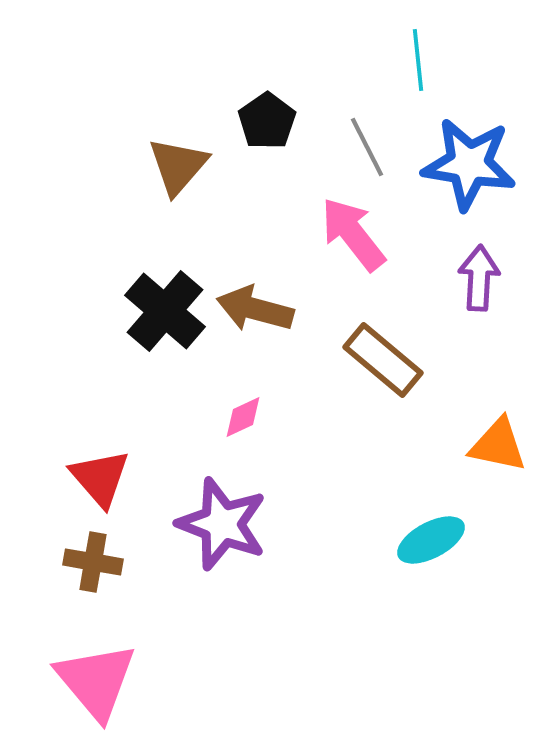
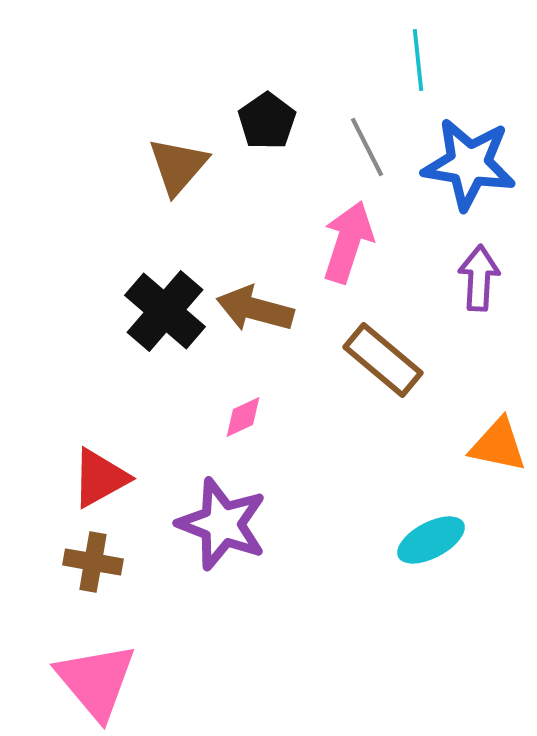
pink arrow: moved 5 px left, 8 px down; rotated 56 degrees clockwise
red triangle: rotated 42 degrees clockwise
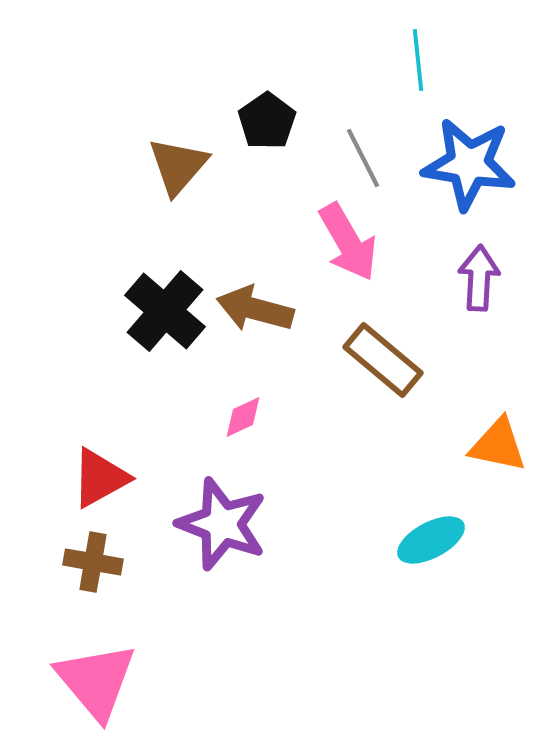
gray line: moved 4 px left, 11 px down
pink arrow: rotated 132 degrees clockwise
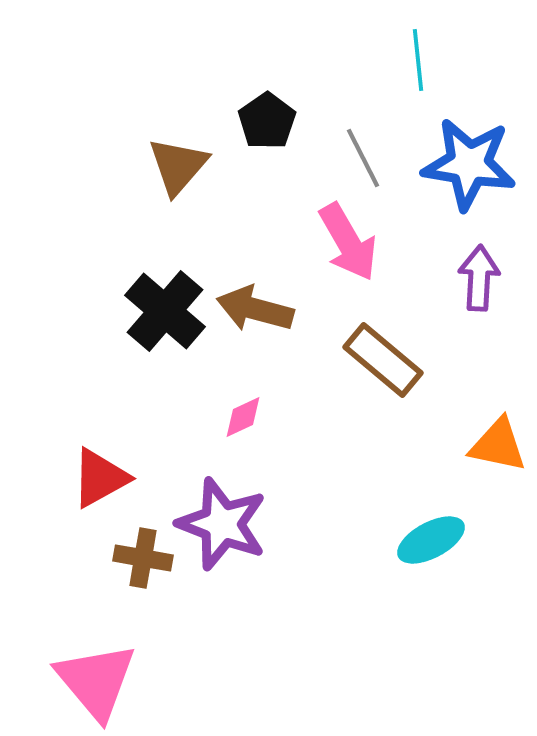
brown cross: moved 50 px right, 4 px up
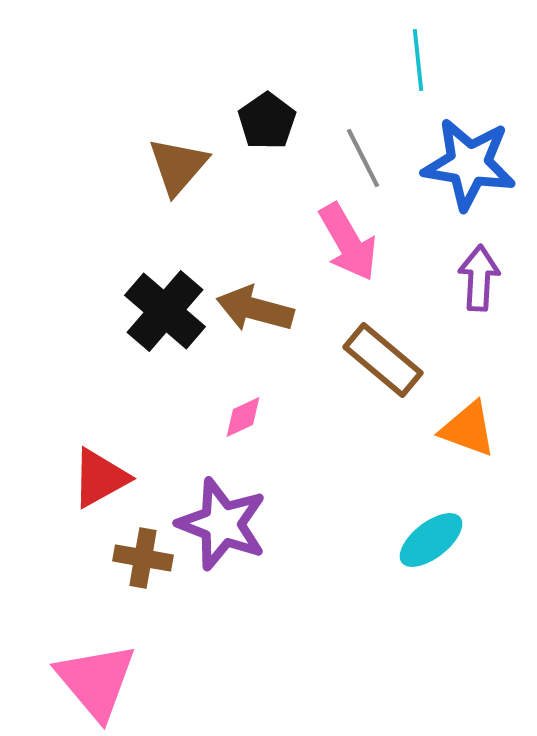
orange triangle: moved 30 px left, 16 px up; rotated 8 degrees clockwise
cyan ellipse: rotated 10 degrees counterclockwise
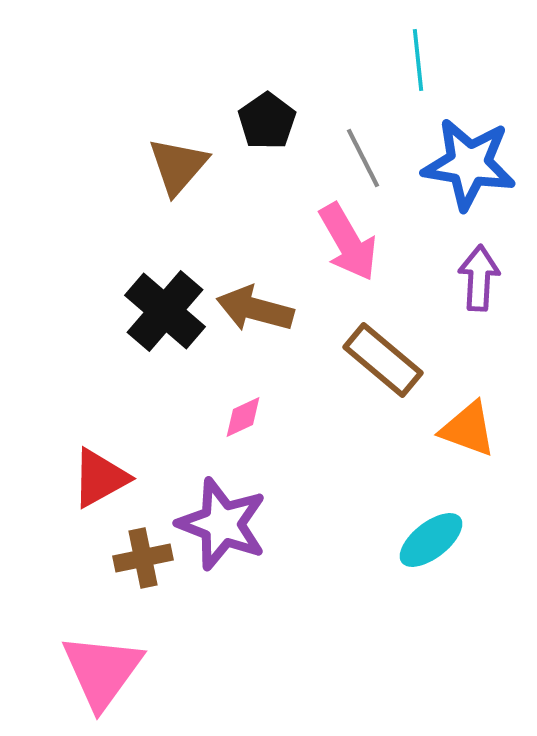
brown cross: rotated 22 degrees counterclockwise
pink triangle: moved 6 px right, 10 px up; rotated 16 degrees clockwise
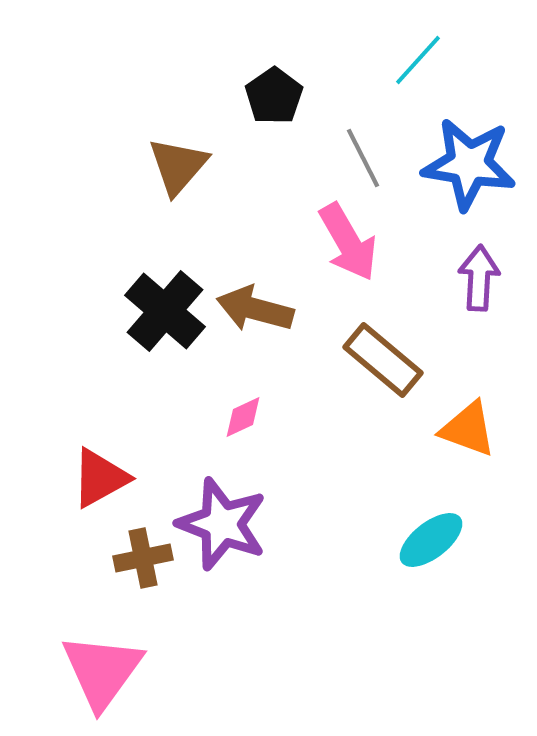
cyan line: rotated 48 degrees clockwise
black pentagon: moved 7 px right, 25 px up
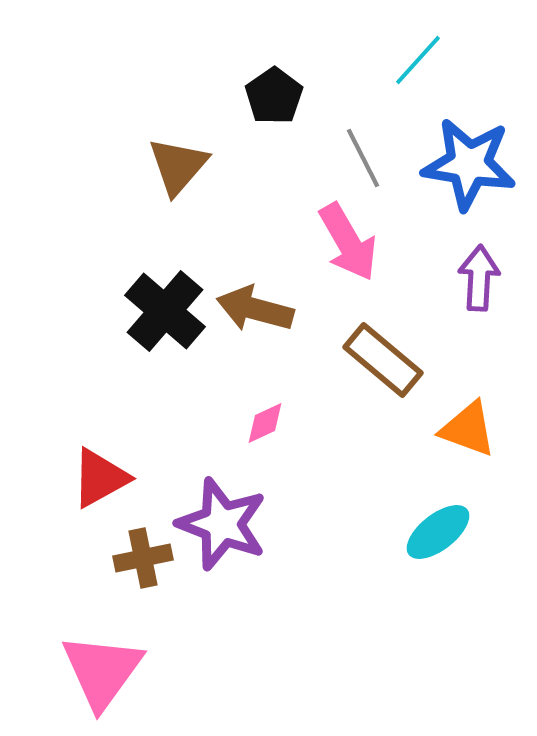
pink diamond: moved 22 px right, 6 px down
cyan ellipse: moved 7 px right, 8 px up
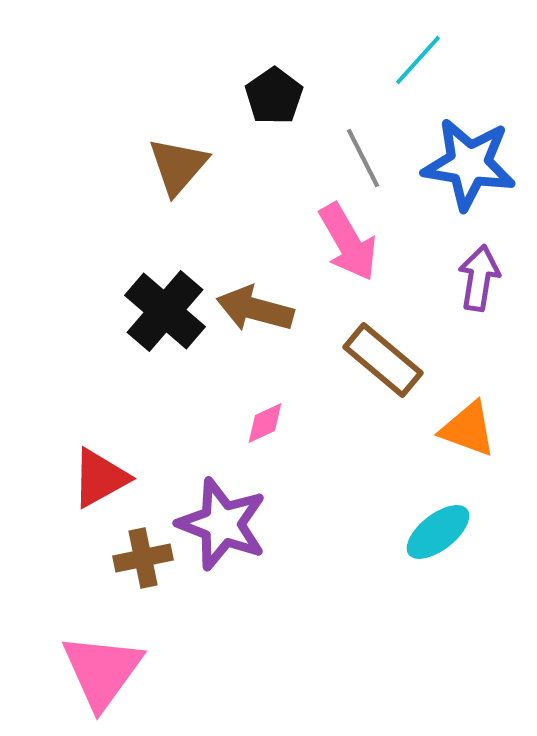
purple arrow: rotated 6 degrees clockwise
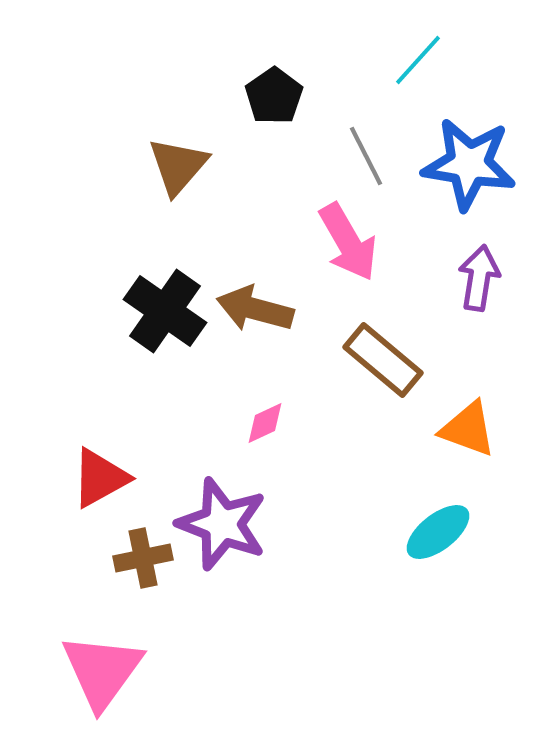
gray line: moved 3 px right, 2 px up
black cross: rotated 6 degrees counterclockwise
